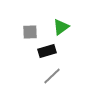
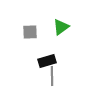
black rectangle: moved 10 px down
gray line: rotated 48 degrees counterclockwise
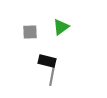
black rectangle: rotated 30 degrees clockwise
gray line: rotated 12 degrees clockwise
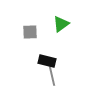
green triangle: moved 3 px up
gray line: rotated 24 degrees counterclockwise
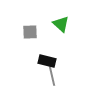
green triangle: rotated 42 degrees counterclockwise
